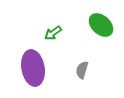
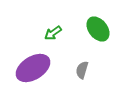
green ellipse: moved 3 px left, 4 px down; rotated 10 degrees clockwise
purple ellipse: rotated 68 degrees clockwise
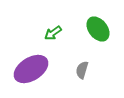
purple ellipse: moved 2 px left, 1 px down
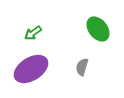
green arrow: moved 20 px left
gray semicircle: moved 3 px up
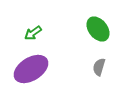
gray semicircle: moved 17 px right
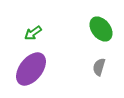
green ellipse: moved 3 px right
purple ellipse: rotated 20 degrees counterclockwise
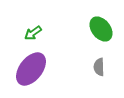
gray semicircle: rotated 18 degrees counterclockwise
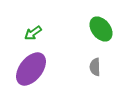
gray semicircle: moved 4 px left
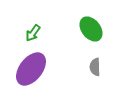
green ellipse: moved 10 px left
green arrow: rotated 18 degrees counterclockwise
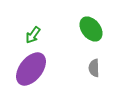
green arrow: moved 2 px down
gray semicircle: moved 1 px left, 1 px down
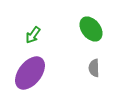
purple ellipse: moved 1 px left, 4 px down
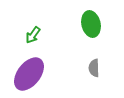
green ellipse: moved 5 px up; rotated 25 degrees clockwise
purple ellipse: moved 1 px left, 1 px down
